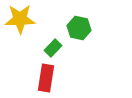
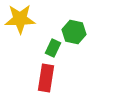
green hexagon: moved 5 px left, 4 px down
green rectangle: rotated 18 degrees counterclockwise
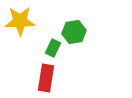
yellow star: moved 2 px down
green hexagon: rotated 20 degrees counterclockwise
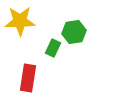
red rectangle: moved 18 px left
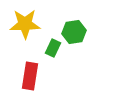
yellow star: moved 5 px right, 3 px down
red rectangle: moved 2 px right, 2 px up
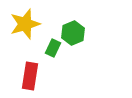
yellow star: rotated 16 degrees counterclockwise
green hexagon: moved 1 px left, 1 px down; rotated 15 degrees counterclockwise
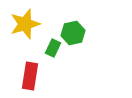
green hexagon: rotated 10 degrees clockwise
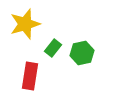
green hexagon: moved 9 px right, 20 px down
green rectangle: rotated 12 degrees clockwise
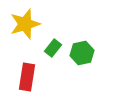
red rectangle: moved 3 px left, 1 px down
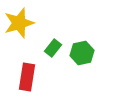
yellow star: moved 6 px left, 1 px up
